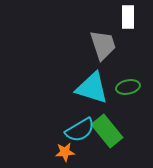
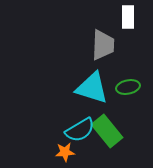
gray trapezoid: rotated 20 degrees clockwise
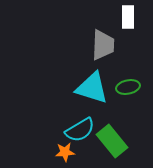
green rectangle: moved 5 px right, 10 px down
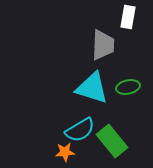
white rectangle: rotated 10 degrees clockwise
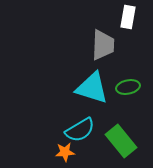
green rectangle: moved 9 px right
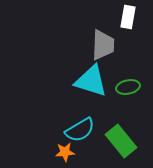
cyan triangle: moved 1 px left, 7 px up
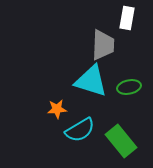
white rectangle: moved 1 px left, 1 px down
green ellipse: moved 1 px right
orange star: moved 8 px left, 43 px up
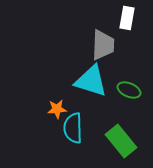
green ellipse: moved 3 px down; rotated 35 degrees clockwise
cyan semicircle: moved 7 px left, 2 px up; rotated 120 degrees clockwise
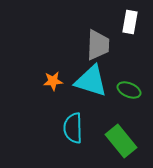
white rectangle: moved 3 px right, 4 px down
gray trapezoid: moved 5 px left
orange star: moved 4 px left, 28 px up
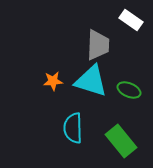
white rectangle: moved 1 px right, 2 px up; rotated 65 degrees counterclockwise
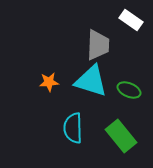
orange star: moved 4 px left, 1 px down
green rectangle: moved 5 px up
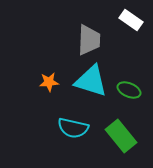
gray trapezoid: moved 9 px left, 5 px up
cyan semicircle: rotated 76 degrees counterclockwise
